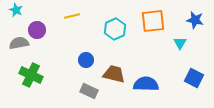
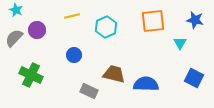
cyan hexagon: moved 9 px left, 2 px up
gray semicircle: moved 5 px left, 5 px up; rotated 36 degrees counterclockwise
blue circle: moved 12 px left, 5 px up
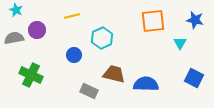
cyan hexagon: moved 4 px left, 11 px down
gray semicircle: rotated 36 degrees clockwise
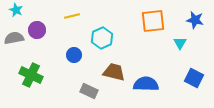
brown trapezoid: moved 2 px up
